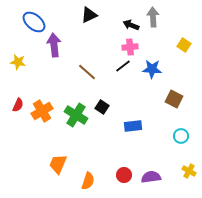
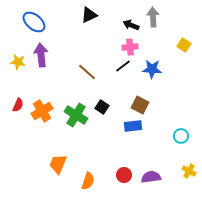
purple arrow: moved 13 px left, 10 px down
brown square: moved 34 px left, 6 px down
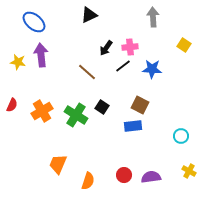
black arrow: moved 25 px left, 23 px down; rotated 77 degrees counterclockwise
red semicircle: moved 6 px left
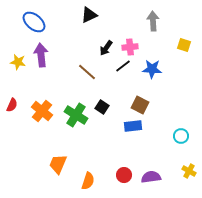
gray arrow: moved 4 px down
yellow square: rotated 16 degrees counterclockwise
orange cross: rotated 20 degrees counterclockwise
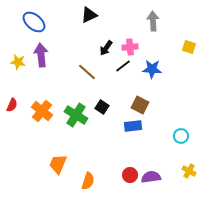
yellow square: moved 5 px right, 2 px down
red circle: moved 6 px right
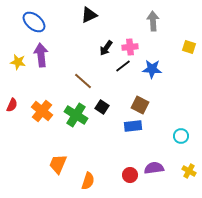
brown line: moved 4 px left, 9 px down
purple semicircle: moved 3 px right, 9 px up
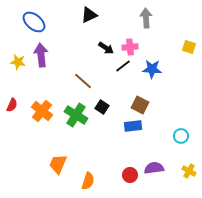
gray arrow: moved 7 px left, 3 px up
black arrow: rotated 91 degrees counterclockwise
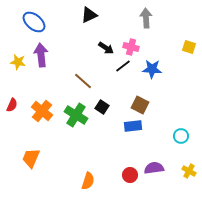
pink cross: moved 1 px right; rotated 21 degrees clockwise
orange trapezoid: moved 27 px left, 6 px up
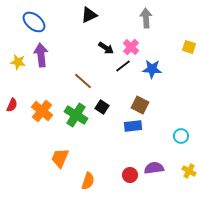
pink cross: rotated 28 degrees clockwise
orange trapezoid: moved 29 px right
